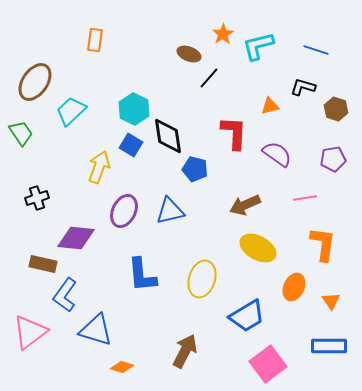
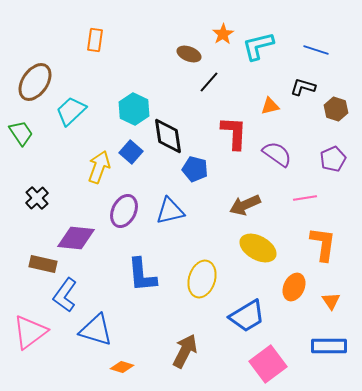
black line at (209, 78): moved 4 px down
blue square at (131, 145): moved 7 px down; rotated 10 degrees clockwise
purple pentagon at (333, 159): rotated 15 degrees counterclockwise
black cross at (37, 198): rotated 25 degrees counterclockwise
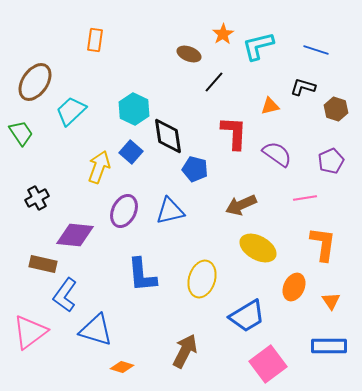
black line at (209, 82): moved 5 px right
purple pentagon at (333, 159): moved 2 px left, 2 px down
black cross at (37, 198): rotated 15 degrees clockwise
brown arrow at (245, 205): moved 4 px left
purple diamond at (76, 238): moved 1 px left, 3 px up
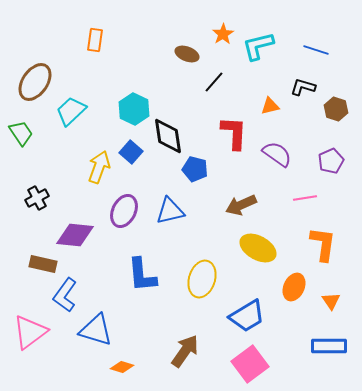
brown ellipse at (189, 54): moved 2 px left
brown arrow at (185, 351): rotated 8 degrees clockwise
pink square at (268, 364): moved 18 px left
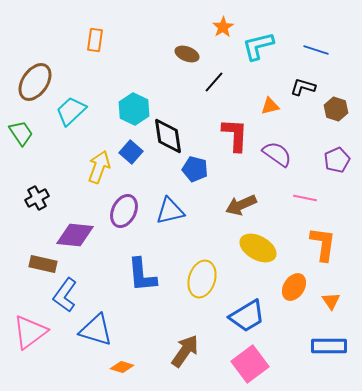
orange star at (223, 34): moved 7 px up
red L-shape at (234, 133): moved 1 px right, 2 px down
purple pentagon at (331, 161): moved 6 px right, 1 px up
pink line at (305, 198): rotated 20 degrees clockwise
orange ellipse at (294, 287): rotated 8 degrees clockwise
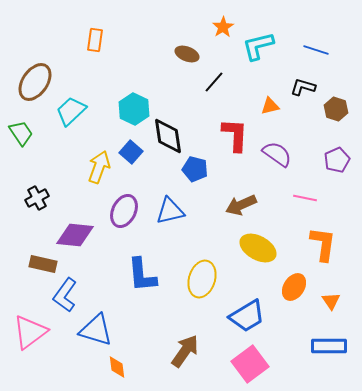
orange diamond at (122, 367): moved 5 px left; rotated 65 degrees clockwise
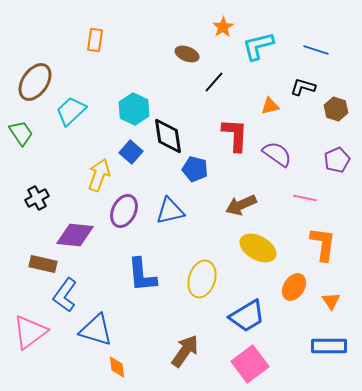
yellow arrow at (99, 167): moved 8 px down
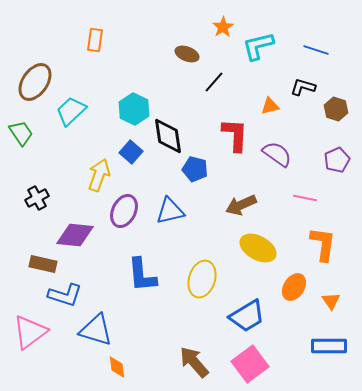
blue L-shape at (65, 295): rotated 108 degrees counterclockwise
brown arrow at (185, 351): moved 9 px right, 11 px down; rotated 76 degrees counterclockwise
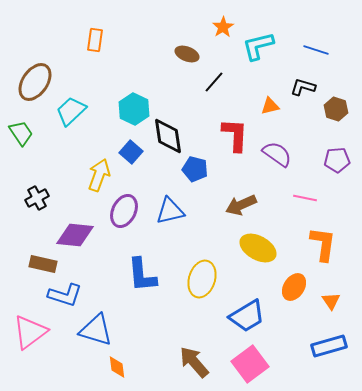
purple pentagon at (337, 160): rotated 20 degrees clockwise
blue rectangle at (329, 346): rotated 16 degrees counterclockwise
